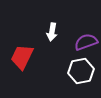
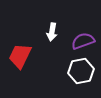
purple semicircle: moved 3 px left, 1 px up
red trapezoid: moved 2 px left, 1 px up
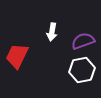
red trapezoid: moved 3 px left
white hexagon: moved 1 px right, 1 px up
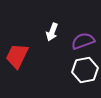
white arrow: rotated 12 degrees clockwise
white hexagon: moved 3 px right
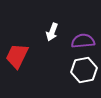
purple semicircle: rotated 15 degrees clockwise
white hexagon: moved 1 px left
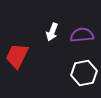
purple semicircle: moved 1 px left, 6 px up
white hexagon: moved 3 px down
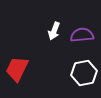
white arrow: moved 2 px right, 1 px up
red trapezoid: moved 13 px down
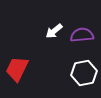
white arrow: rotated 30 degrees clockwise
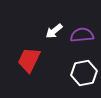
red trapezoid: moved 12 px right, 9 px up
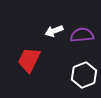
white arrow: rotated 18 degrees clockwise
white hexagon: moved 2 px down; rotated 10 degrees counterclockwise
